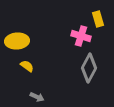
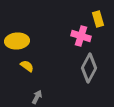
gray arrow: rotated 88 degrees counterclockwise
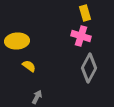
yellow rectangle: moved 13 px left, 6 px up
yellow semicircle: moved 2 px right
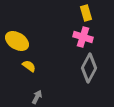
yellow rectangle: moved 1 px right
pink cross: moved 2 px right, 1 px down
yellow ellipse: rotated 35 degrees clockwise
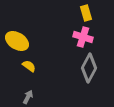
gray arrow: moved 9 px left
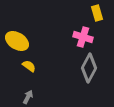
yellow rectangle: moved 11 px right
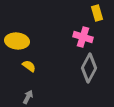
yellow ellipse: rotated 25 degrees counterclockwise
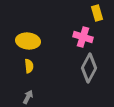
yellow ellipse: moved 11 px right
yellow semicircle: rotated 48 degrees clockwise
